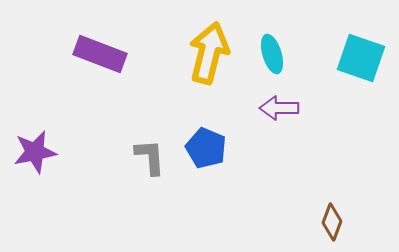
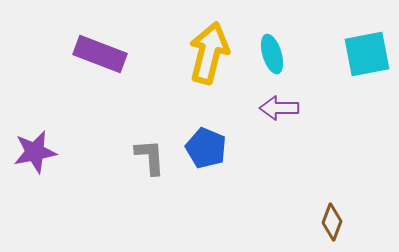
cyan square: moved 6 px right, 4 px up; rotated 30 degrees counterclockwise
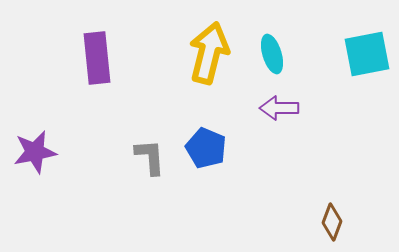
purple rectangle: moved 3 px left, 4 px down; rotated 63 degrees clockwise
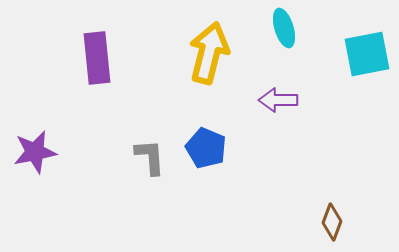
cyan ellipse: moved 12 px right, 26 px up
purple arrow: moved 1 px left, 8 px up
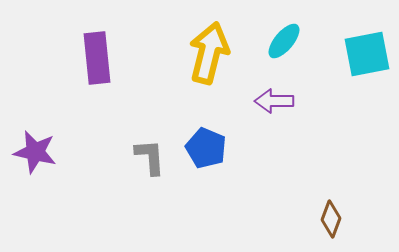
cyan ellipse: moved 13 px down; rotated 57 degrees clockwise
purple arrow: moved 4 px left, 1 px down
purple star: rotated 24 degrees clockwise
brown diamond: moved 1 px left, 3 px up
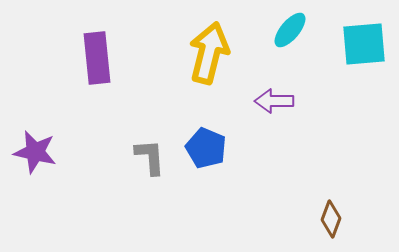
cyan ellipse: moved 6 px right, 11 px up
cyan square: moved 3 px left, 10 px up; rotated 6 degrees clockwise
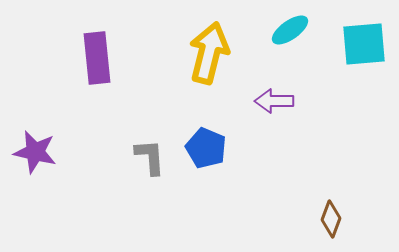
cyan ellipse: rotated 15 degrees clockwise
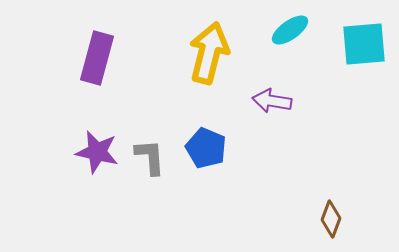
purple rectangle: rotated 21 degrees clockwise
purple arrow: moved 2 px left; rotated 9 degrees clockwise
purple star: moved 62 px right
